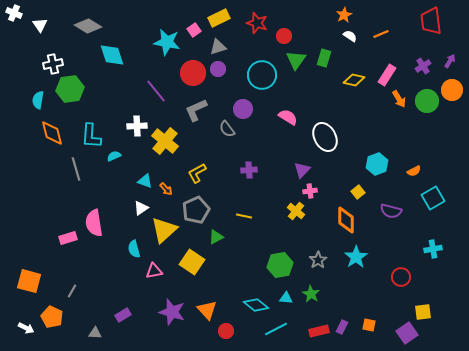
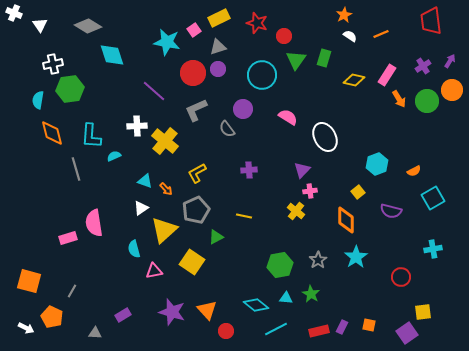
purple line at (156, 91): moved 2 px left; rotated 10 degrees counterclockwise
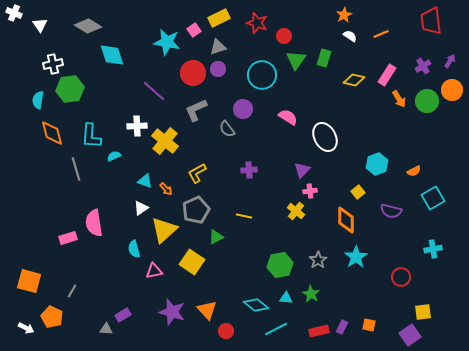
gray triangle at (95, 333): moved 11 px right, 4 px up
purple square at (407, 333): moved 3 px right, 2 px down
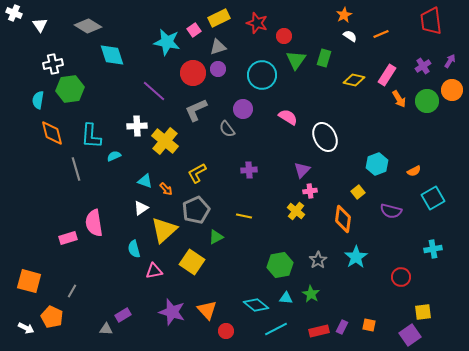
orange diamond at (346, 220): moved 3 px left, 1 px up; rotated 8 degrees clockwise
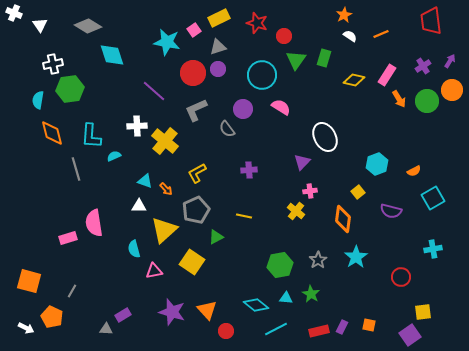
pink semicircle at (288, 117): moved 7 px left, 10 px up
purple triangle at (302, 170): moved 8 px up
white triangle at (141, 208): moved 2 px left, 2 px up; rotated 35 degrees clockwise
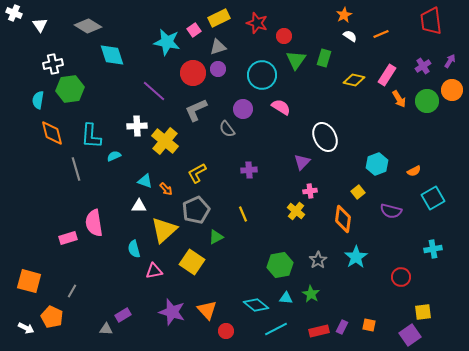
yellow line at (244, 216): moved 1 px left, 2 px up; rotated 56 degrees clockwise
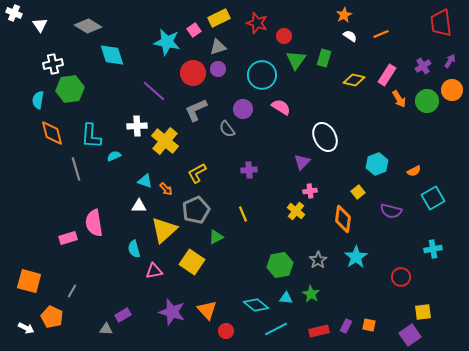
red trapezoid at (431, 21): moved 10 px right, 2 px down
purple rectangle at (342, 327): moved 4 px right, 1 px up
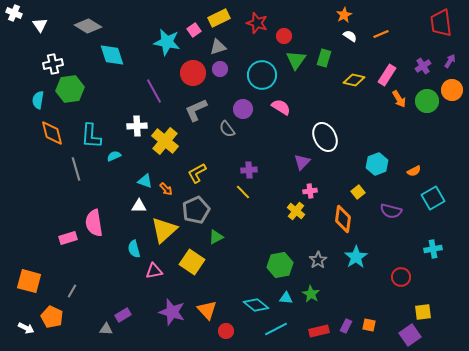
purple circle at (218, 69): moved 2 px right
purple line at (154, 91): rotated 20 degrees clockwise
yellow line at (243, 214): moved 22 px up; rotated 21 degrees counterclockwise
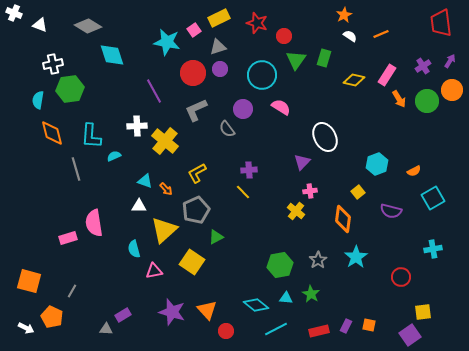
white triangle at (40, 25): rotated 35 degrees counterclockwise
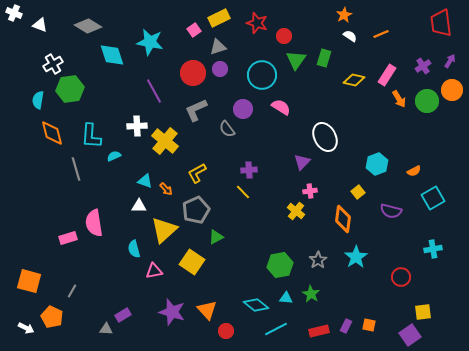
cyan star at (167, 42): moved 17 px left
white cross at (53, 64): rotated 18 degrees counterclockwise
